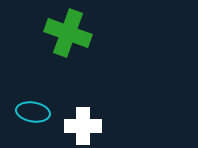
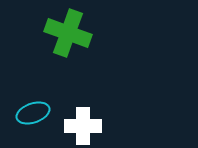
cyan ellipse: moved 1 px down; rotated 28 degrees counterclockwise
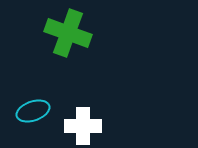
cyan ellipse: moved 2 px up
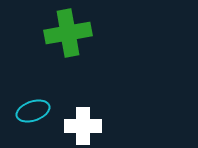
green cross: rotated 30 degrees counterclockwise
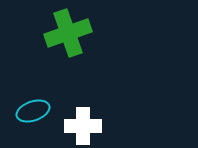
green cross: rotated 9 degrees counterclockwise
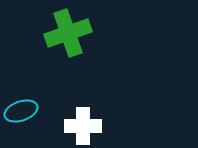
cyan ellipse: moved 12 px left
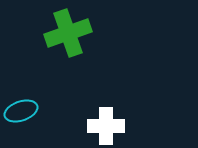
white cross: moved 23 px right
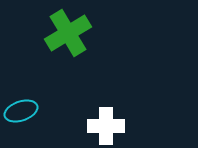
green cross: rotated 12 degrees counterclockwise
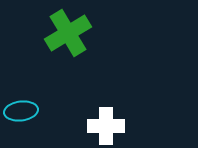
cyan ellipse: rotated 12 degrees clockwise
